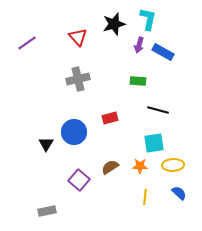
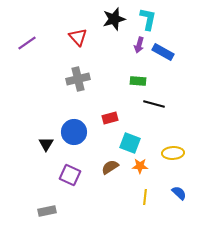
black star: moved 5 px up
black line: moved 4 px left, 6 px up
cyan square: moved 24 px left; rotated 30 degrees clockwise
yellow ellipse: moved 12 px up
purple square: moved 9 px left, 5 px up; rotated 15 degrees counterclockwise
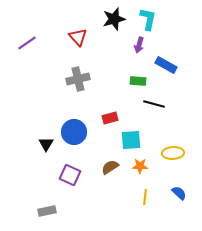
blue rectangle: moved 3 px right, 13 px down
cyan square: moved 1 px right, 3 px up; rotated 25 degrees counterclockwise
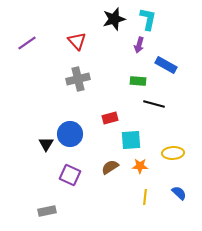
red triangle: moved 1 px left, 4 px down
blue circle: moved 4 px left, 2 px down
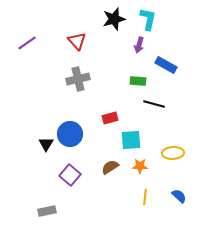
purple square: rotated 15 degrees clockwise
blue semicircle: moved 3 px down
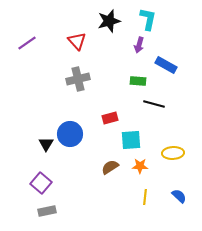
black star: moved 5 px left, 2 px down
purple square: moved 29 px left, 8 px down
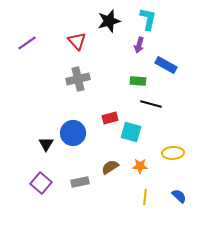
black line: moved 3 px left
blue circle: moved 3 px right, 1 px up
cyan square: moved 8 px up; rotated 20 degrees clockwise
gray rectangle: moved 33 px right, 29 px up
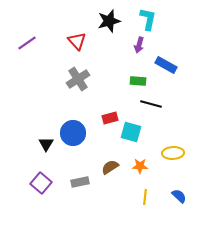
gray cross: rotated 20 degrees counterclockwise
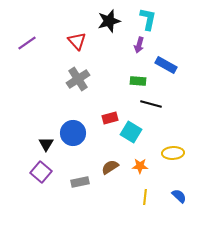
cyan square: rotated 15 degrees clockwise
purple square: moved 11 px up
